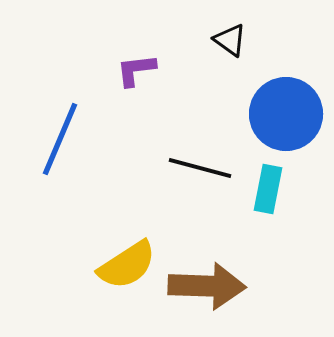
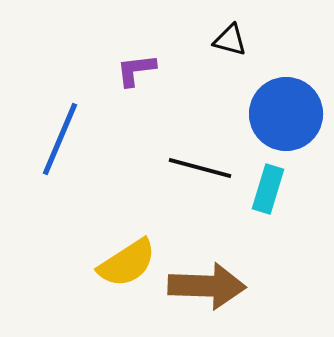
black triangle: rotated 21 degrees counterclockwise
cyan rectangle: rotated 6 degrees clockwise
yellow semicircle: moved 2 px up
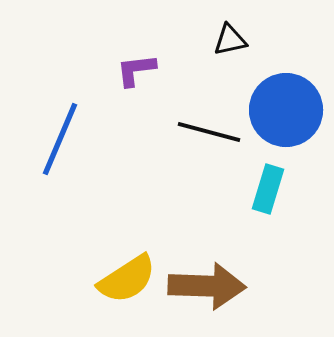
black triangle: rotated 27 degrees counterclockwise
blue circle: moved 4 px up
black line: moved 9 px right, 36 px up
yellow semicircle: moved 16 px down
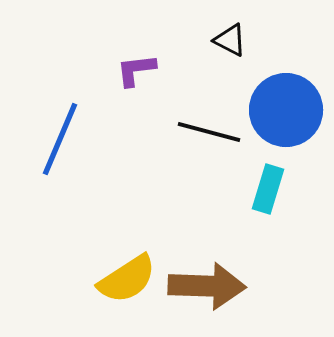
black triangle: rotated 39 degrees clockwise
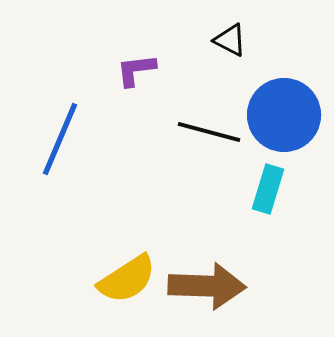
blue circle: moved 2 px left, 5 px down
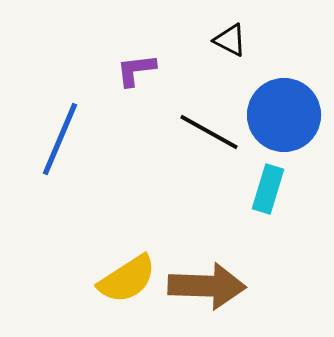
black line: rotated 14 degrees clockwise
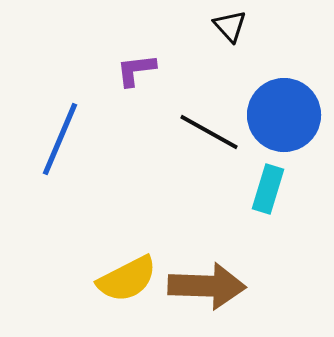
black triangle: moved 14 px up; rotated 21 degrees clockwise
yellow semicircle: rotated 6 degrees clockwise
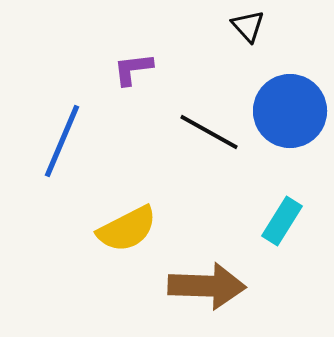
black triangle: moved 18 px right
purple L-shape: moved 3 px left, 1 px up
blue circle: moved 6 px right, 4 px up
blue line: moved 2 px right, 2 px down
cyan rectangle: moved 14 px right, 32 px down; rotated 15 degrees clockwise
yellow semicircle: moved 50 px up
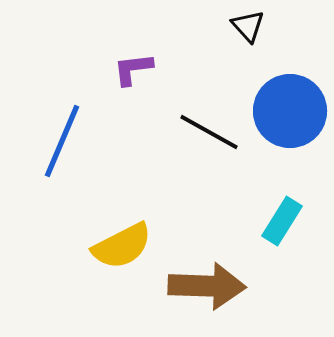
yellow semicircle: moved 5 px left, 17 px down
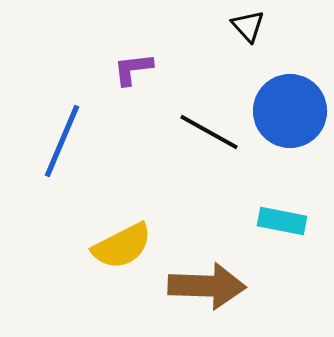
cyan rectangle: rotated 69 degrees clockwise
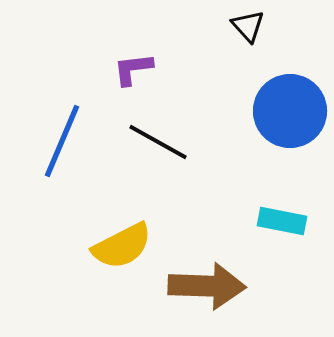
black line: moved 51 px left, 10 px down
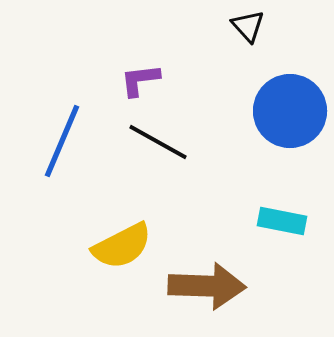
purple L-shape: moved 7 px right, 11 px down
